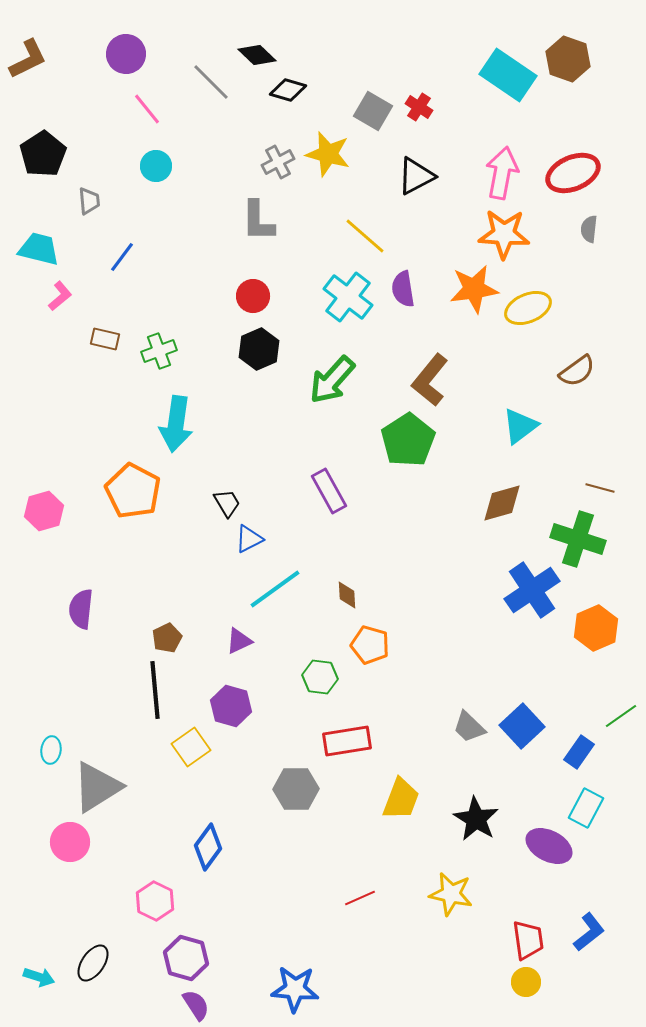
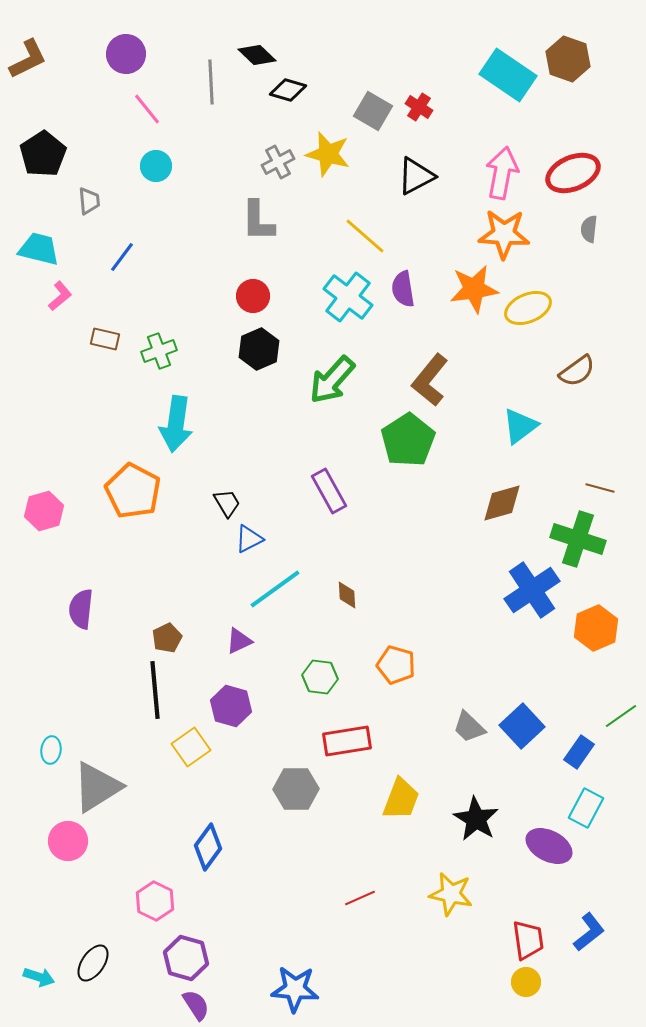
gray line at (211, 82): rotated 42 degrees clockwise
orange pentagon at (370, 645): moved 26 px right, 20 px down
pink circle at (70, 842): moved 2 px left, 1 px up
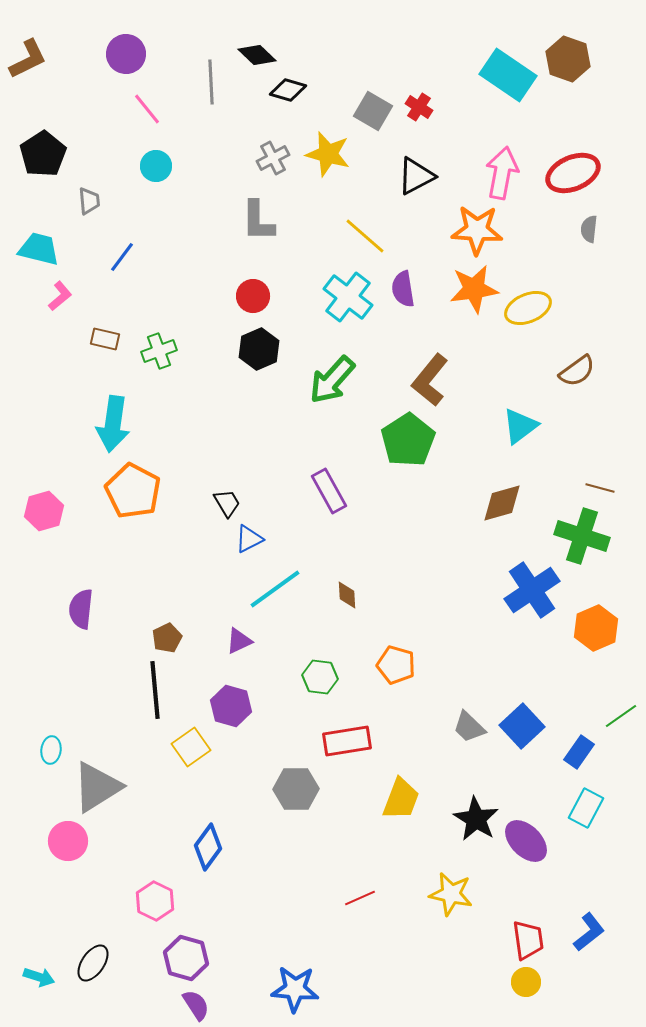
gray cross at (278, 162): moved 5 px left, 4 px up
orange star at (504, 234): moved 27 px left, 4 px up
cyan arrow at (176, 424): moved 63 px left
green cross at (578, 539): moved 4 px right, 3 px up
purple ellipse at (549, 846): moved 23 px left, 5 px up; rotated 18 degrees clockwise
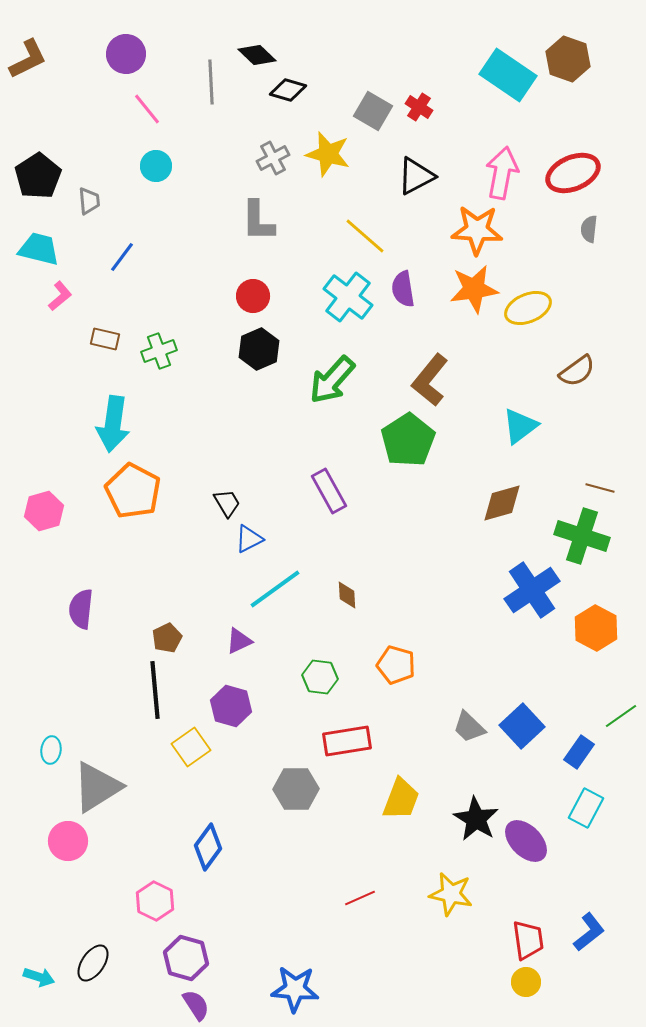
black pentagon at (43, 154): moved 5 px left, 22 px down
orange hexagon at (596, 628): rotated 9 degrees counterclockwise
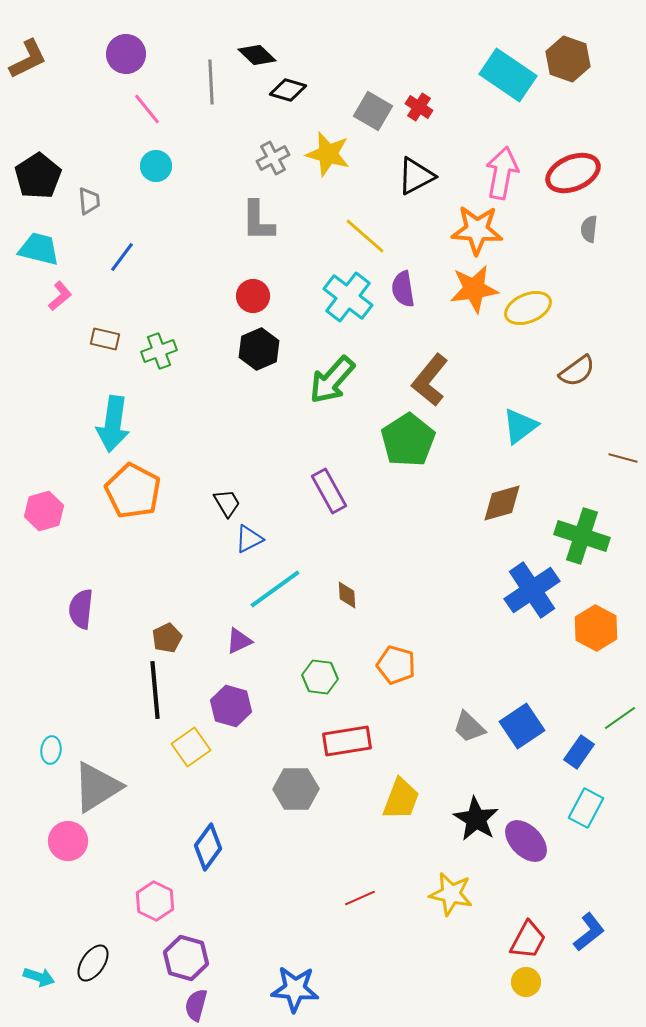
brown line at (600, 488): moved 23 px right, 30 px up
green line at (621, 716): moved 1 px left, 2 px down
blue square at (522, 726): rotated 9 degrees clockwise
red trapezoid at (528, 940): rotated 36 degrees clockwise
purple semicircle at (196, 1005): rotated 132 degrees counterclockwise
